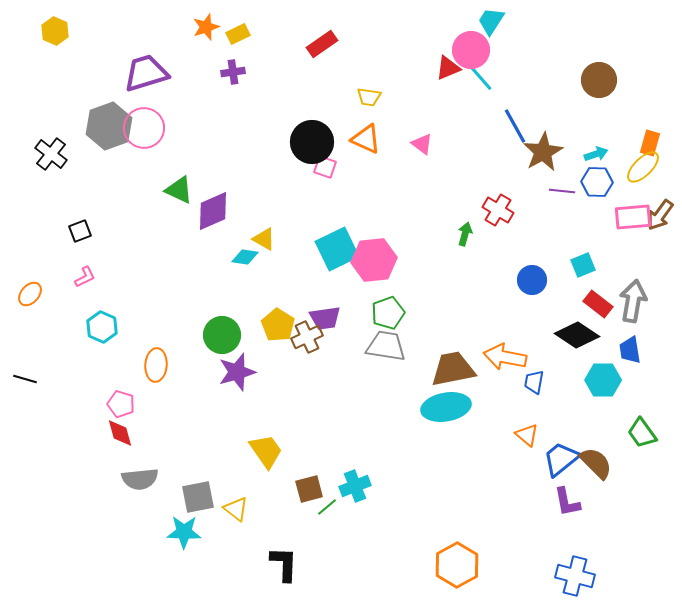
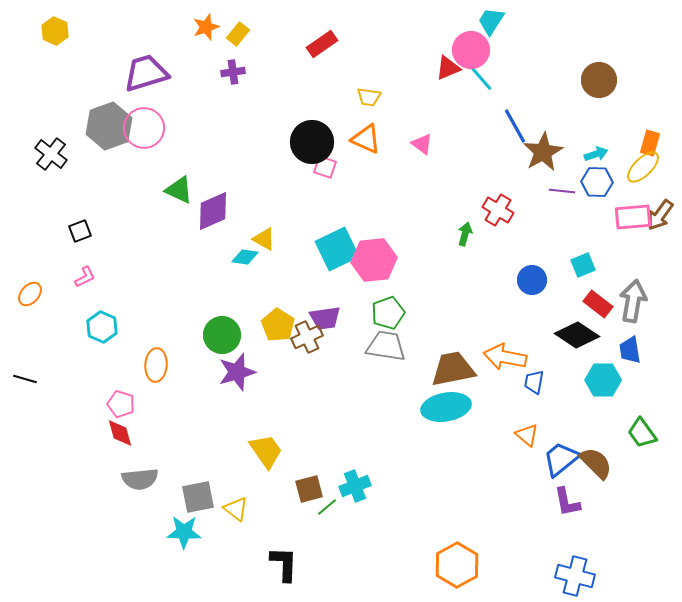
yellow rectangle at (238, 34): rotated 25 degrees counterclockwise
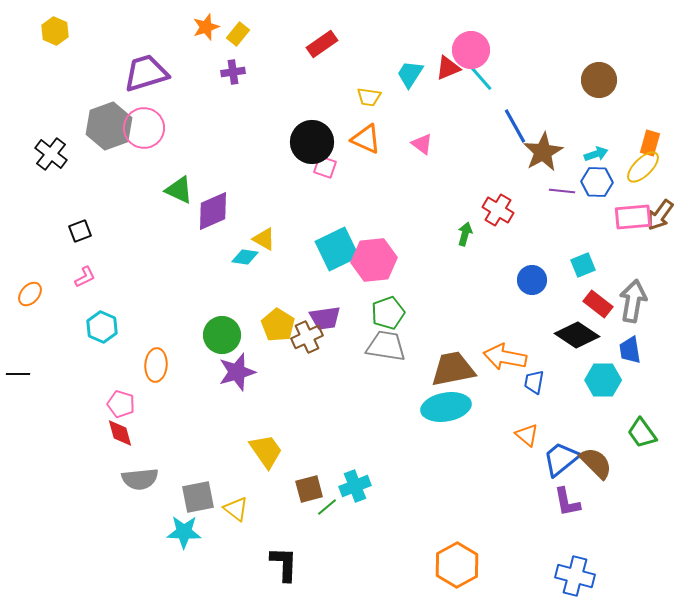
cyan trapezoid at (491, 21): moved 81 px left, 53 px down
black line at (25, 379): moved 7 px left, 5 px up; rotated 15 degrees counterclockwise
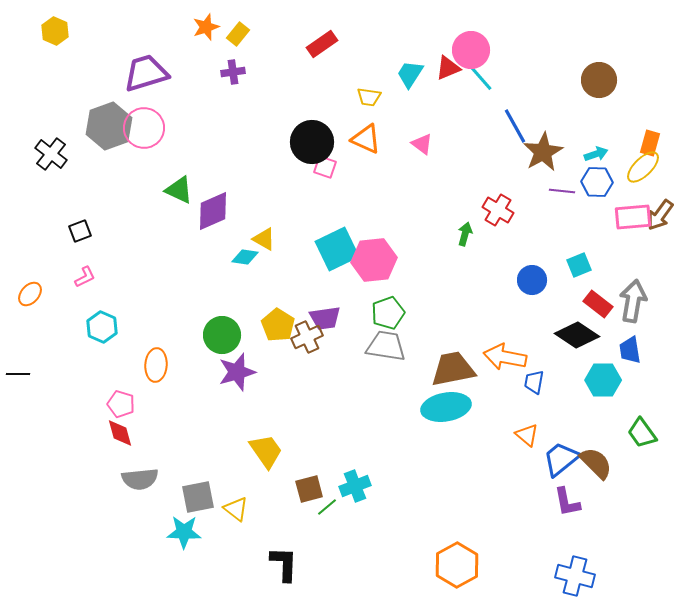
cyan square at (583, 265): moved 4 px left
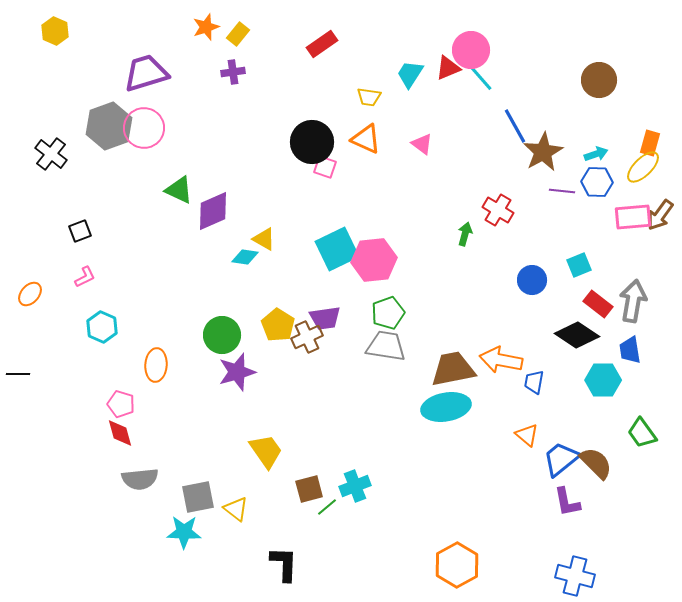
orange arrow at (505, 357): moved 4 px left, 3 px down
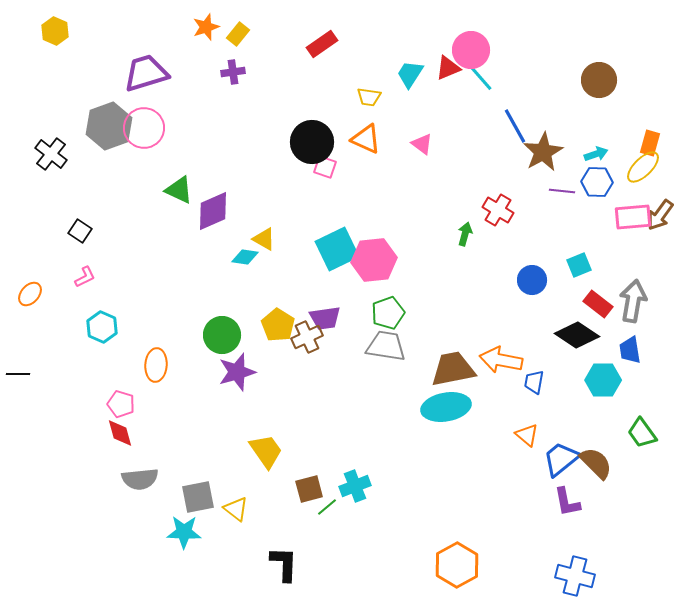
black square at (80, 231): rotated 35 degrees counterclockwise
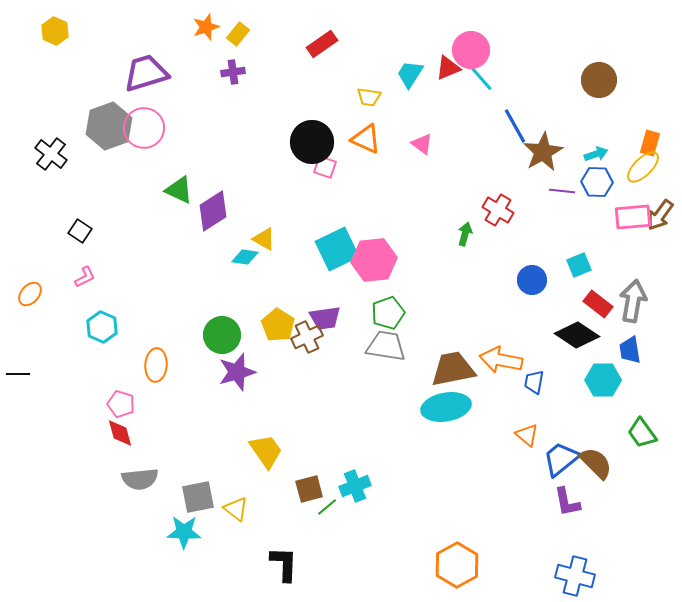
purple diamond at (213, 211): rotated 9 degrees counterclockwise
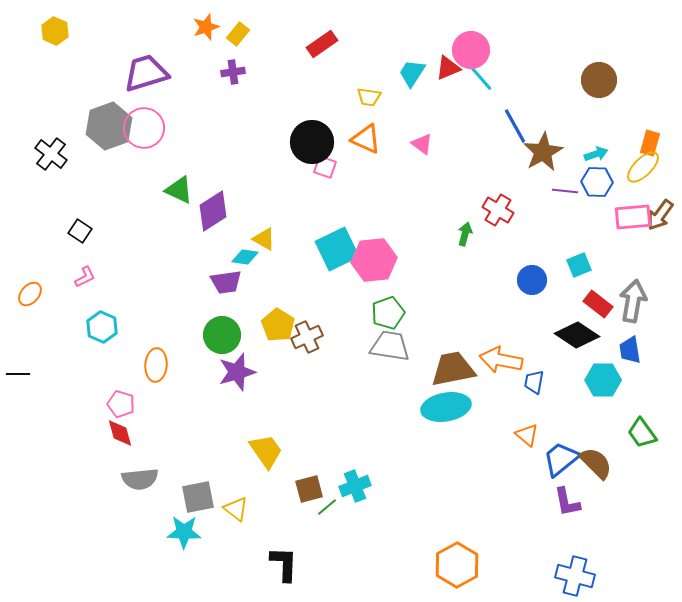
cyan trapezoid at (410, 74): moved 2 px right, 1 px up
purple line at (562, 191): moved 3 px right
purple trapezoid at (325, 318): moved 99 px left, 36 px up
gray trapezoid at (386, 346): moved 4 px right
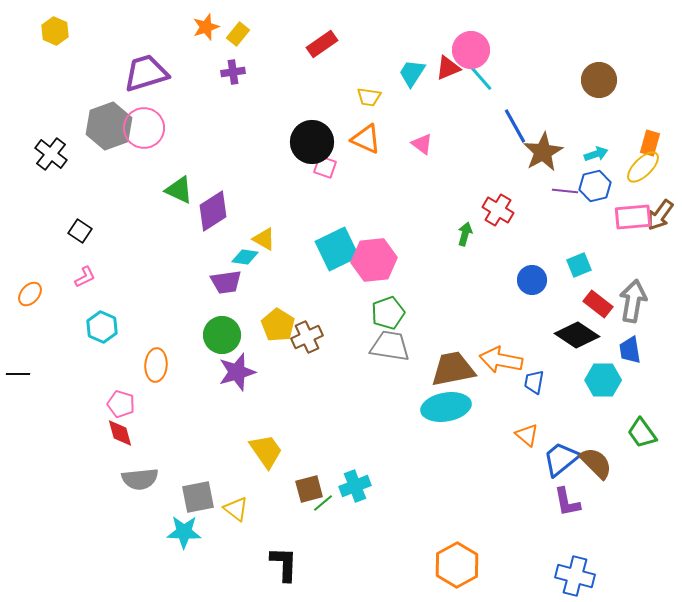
blue hexagon at (597, 182): moved 2 px left, 4 px down; rotated 16 degrees counterclockwise
green line at (327, 507): moved 4 px left, 4 px up
